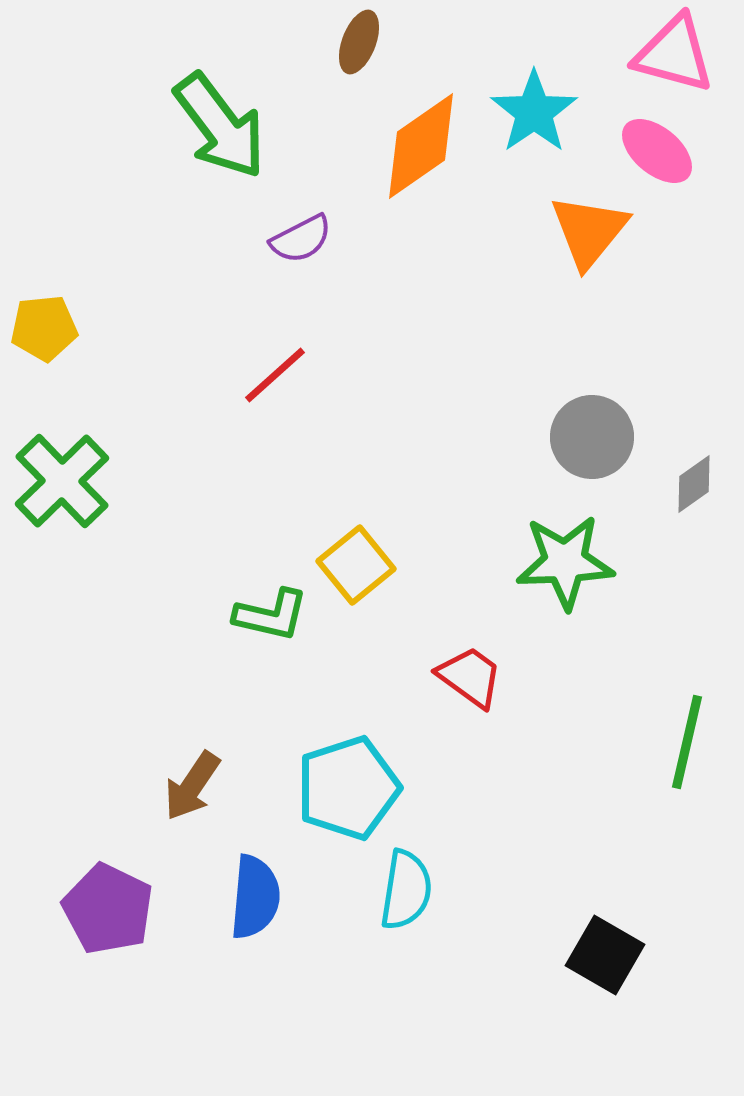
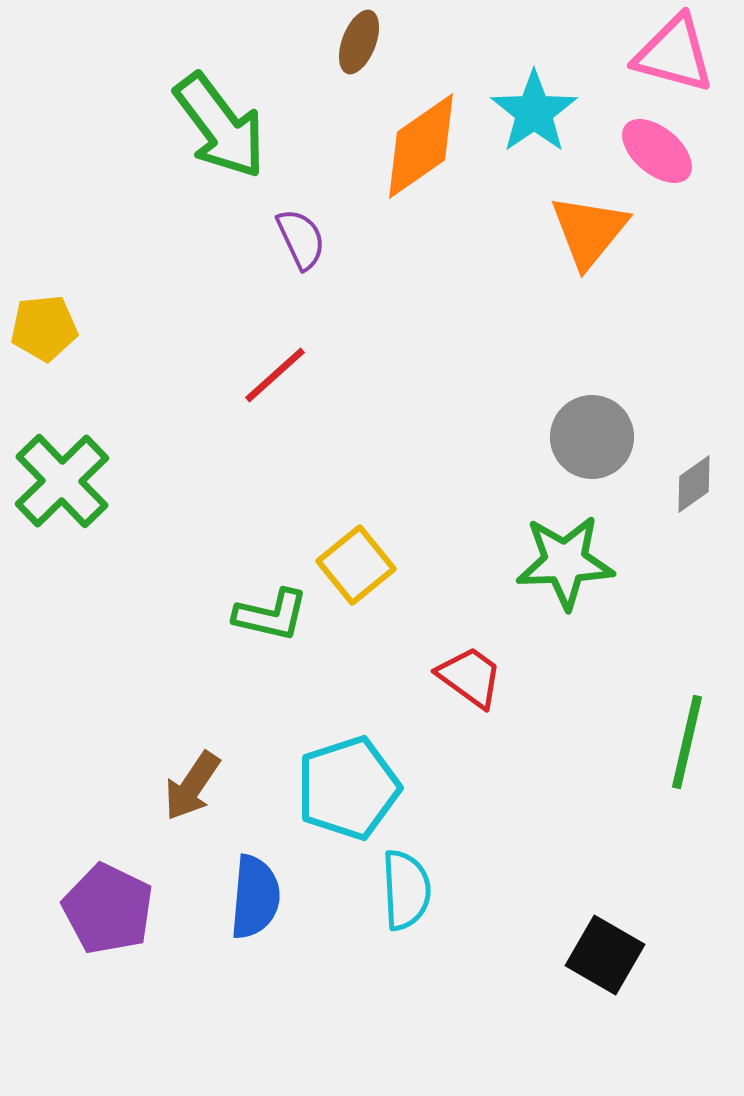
purple semicircle: rotated 88 degrees counterclockwise
cyan semicircle: rotated 12 degrees counterclockwise
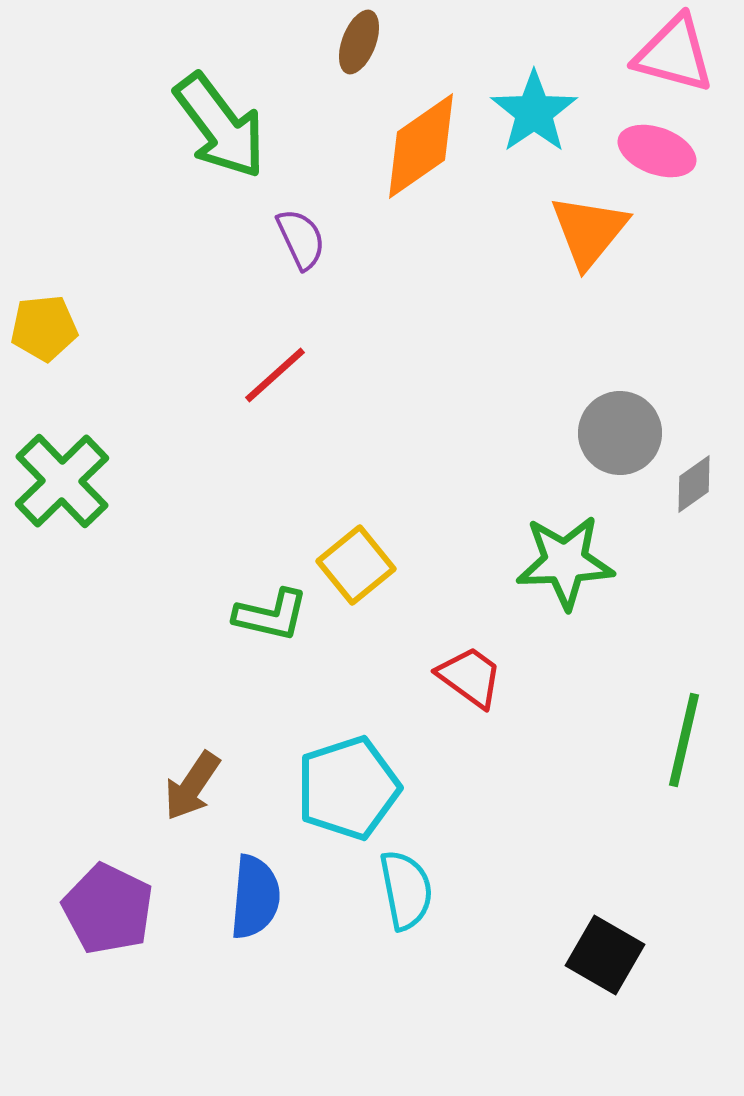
pink ellipse: rotated 20 degrees counterclockwise
gray circle: moved 28 px right, 4 px up
green line: moved 3 px left, 2 px up
cyan semicircle: rotated 8 degrees counterclockwise
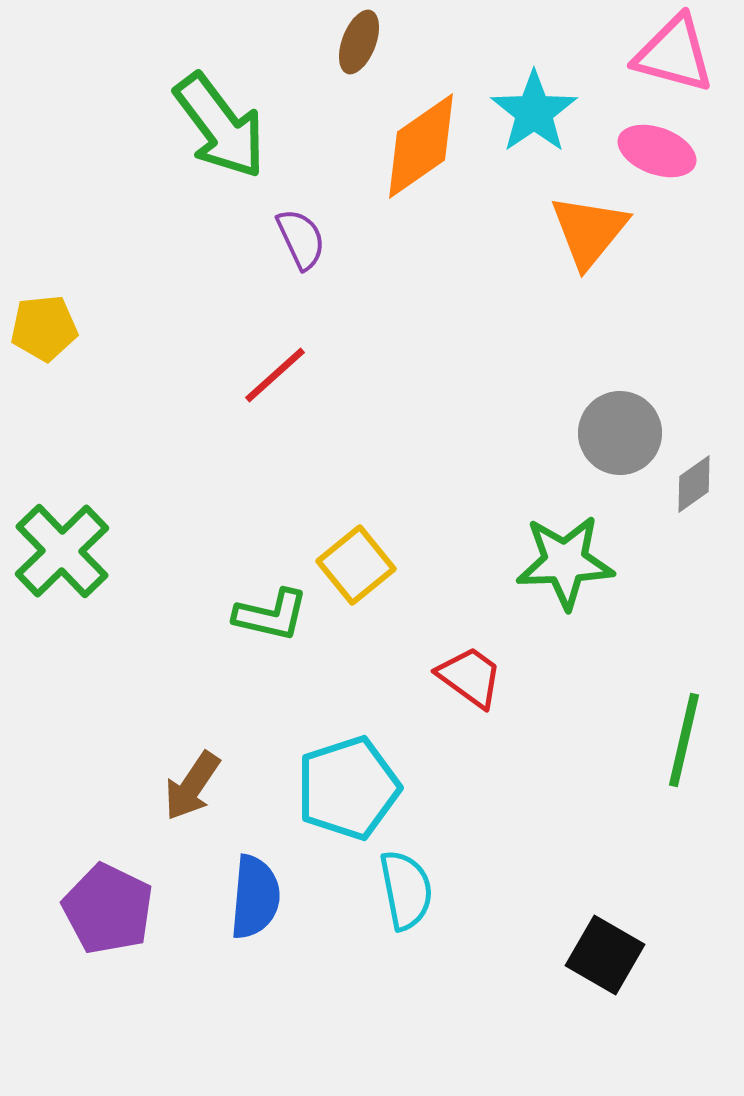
green cross: moved 70 px down
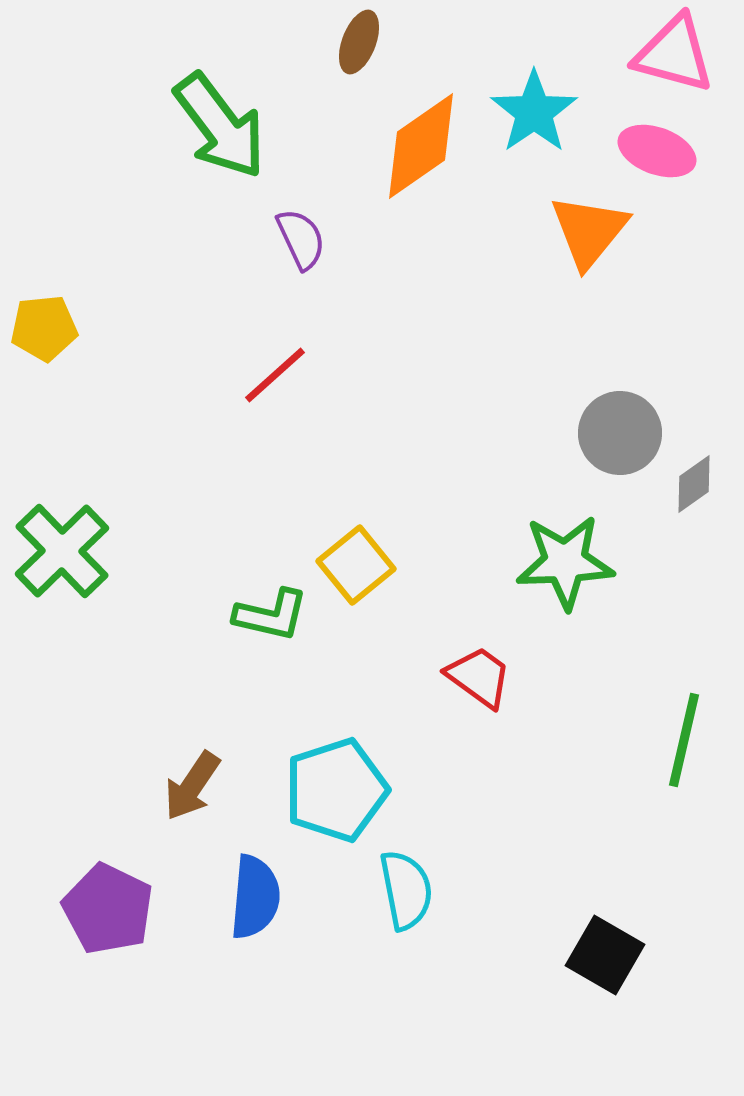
red trapezoid: moved 9 px right
cyan pentagon: moved 12 px left, 2 px down
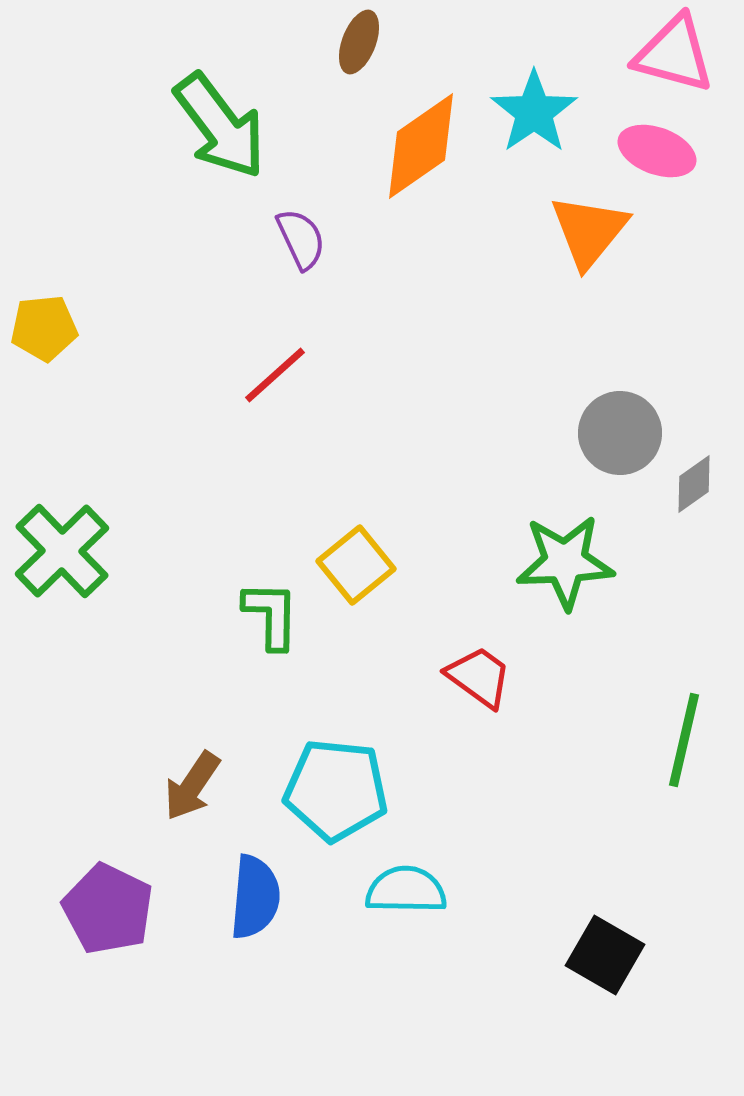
green L-shape: rotated 102 degrees counterclockwise
cyan pentagon: rotated 24 degrees clockwise
cyan semicircle: rotated 78 degrees counterclockwise
